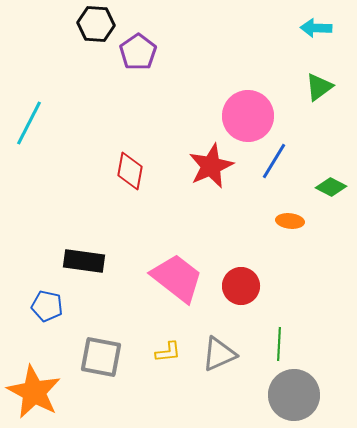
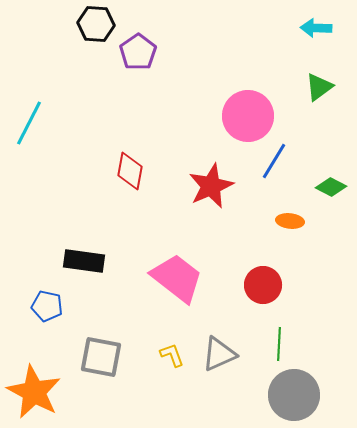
red star: moved 20 px down
red circle: moved 22 px right, 1 px up
yellow L-shape: moved 4 px right, 3 px down; rotated 104 degrees counterclockwise
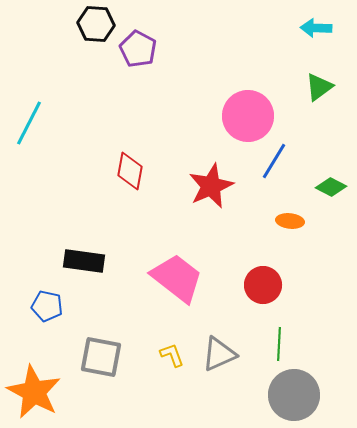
purple pentagon: moved 3 px up; rotated 9 degrees counterclockwise
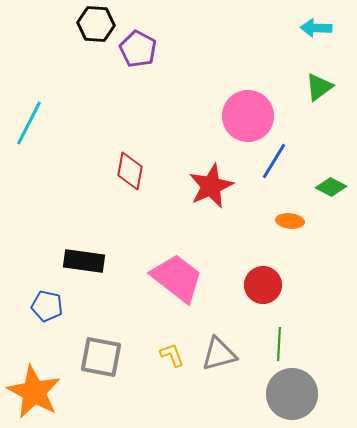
gray triangle: rotated 9 degrees clockwise
gray circle: moved 2 px left, 1 px up
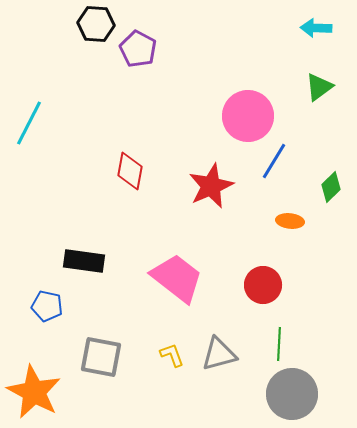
green diamond: rotated 72 degrees counterclockwise
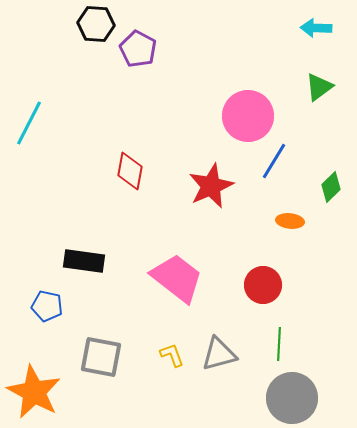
gray circle: moved 4 px down
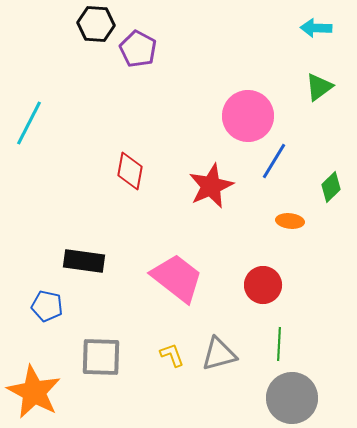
gray square: rotated 9 degrees counterclockwise
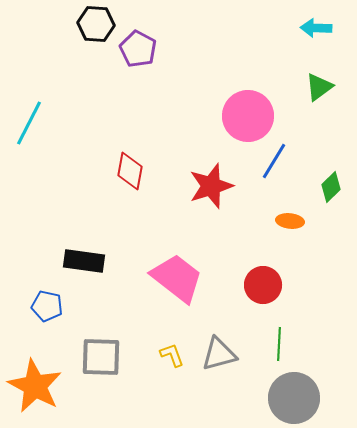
red star: rotated 6 degrees clockwise
orange star: moved 1 px right, 6 px up
gray circle: moved 2 px right
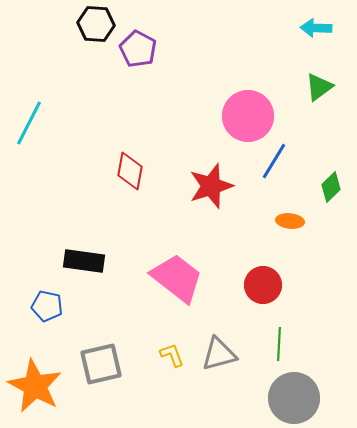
gray square: moved 7 px down; rotated 15 degrees counterclockwise
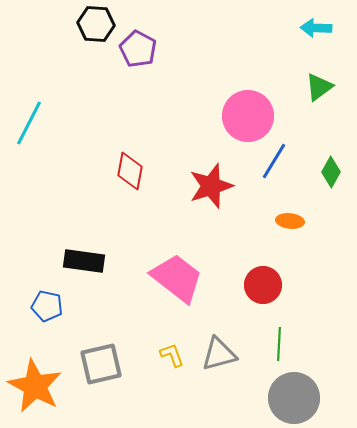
green diamond: moved 15 px up; rotated 16 degrees counterclockwise
